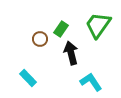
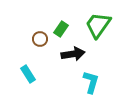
black arrow: moved 2 px right, 1 px down; rotated 95 degrees clockwise
cyan rectangle: moved 4 px up; rotated 12 degrees clockwise
cyan L-shape: rotated 50 degrees clockwise
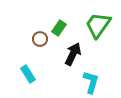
green rectangle: moved 2 px left, 1 px up
black arrow: rotated 55 degrees counterclockwise
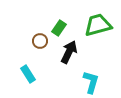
green trapezoid: rotated 40 degrees clockwise
brown circle: moved 2 px down
black arrow: moved 4 px left, 2 px up
